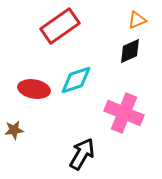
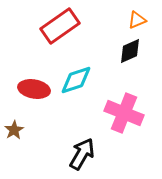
brown star: rotated 24 degrees counterclockwise
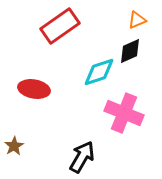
cyan diamond: moved 23 px right, 8 px up
brown star: moved 16 px down
black arrow: moved 3 px down
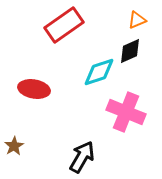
red rectangle: moved 4 px right, 1 px up
pink cross: moved 2 px right, 1 px up
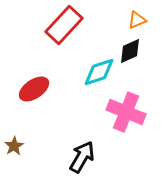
red rectangle: rotated 12 degrees counterclockwise
red ellipse: rotated 44 degrees counterclockwise
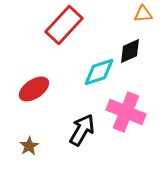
orange triangle: moved 6 px right, 6 px up; rotated 18 degrees clockwise
brown star: moved 15 px right
black arrow: moved 27 px up
